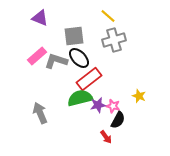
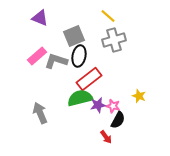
gray square: rotated 15 degrees counterclockwise
black ellipse: moved 2 px up; rotated 55 degrees clockwise
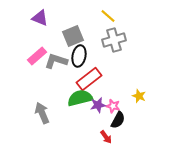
gray square: moved 1 px left
gray arrow: moved 2 px right
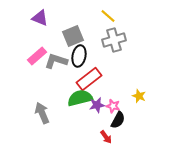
purple star: moved 1 px left
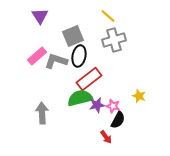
purple triangle: moved 2 px up; rotated 36 degrees clockwise
gray arrow: rotated 20 degrees clockwise
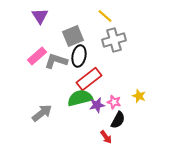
yellow line: moved 3 px left
pink star: moved 1 px right, 4 px up
gray arrow: rotated 55 degrees clockwise
